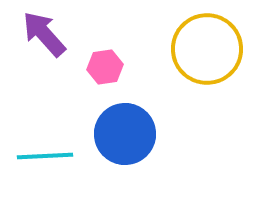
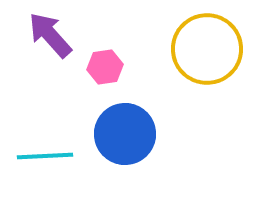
purple arrow: moved 6 px right, 1 px down
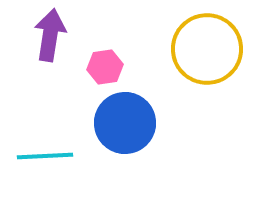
purple arrow: rotated 51 degrees clockwise
blue circle: moved 11 px up
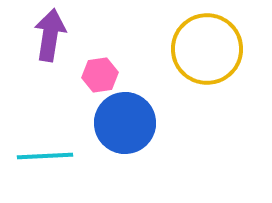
pink hexagon: moved 5 px left, 8 px down
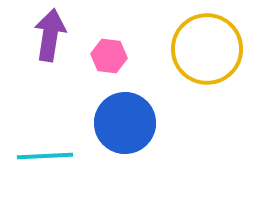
pink hexagon: moved 9 px right, 19 px up; rotated 16 degrees clockwise
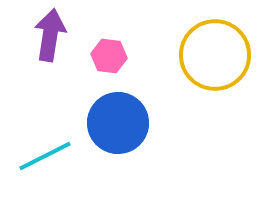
yellow circle: moved 8 px right, 6 px down
blue circle: moved 7 px left
cyan line: rotated 24 degrees counterclockwise
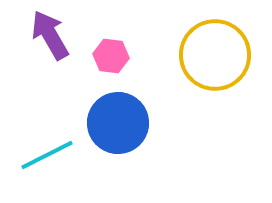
purple arrow: rotated 39 degrees counterclockwise
pink hexagon: moved 2 px right
cyan line: moved 2 px right, 1 px up
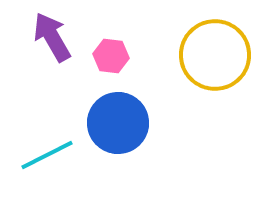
purple arrow: moved 2 px right, 2 px down
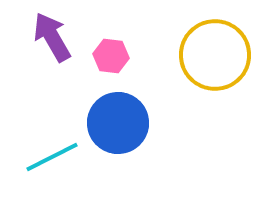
cyan line: moved 5 px right, 2 px down
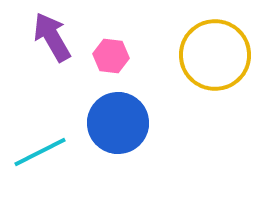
cyan line: moved 12 px left, 5 px up
